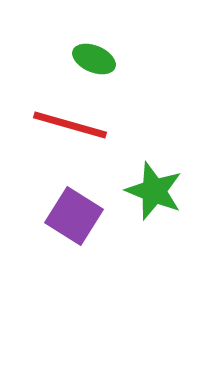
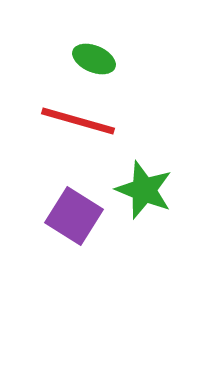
red line: moved 8 px right, 4 px up
green star: moved 10 px left, 1 px up
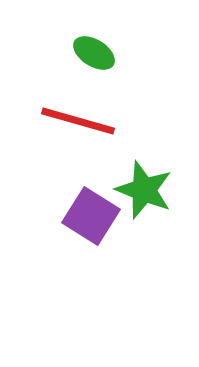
green ellipse: moved 6 px up; rotated 9 degrees clockwise
purple square: moved 17 px right
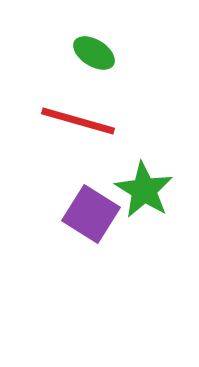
green star: rotated 10 degrees clockwise
purple square: moved 2 px up
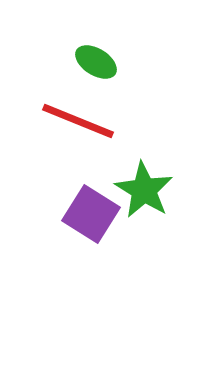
green ellipse: moved 2 px right, 9 px down
red line: rotated 6 degrees clockwise
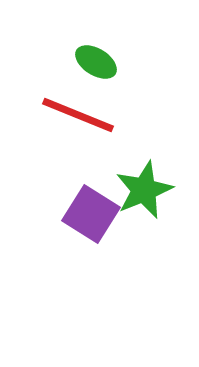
red line: moved 6 px up
green star: rotated 18 degrees clockwise
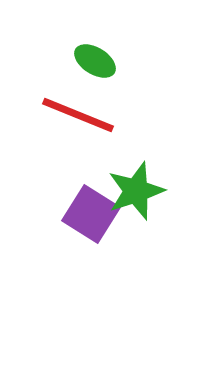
green ellipse: moved 1 px left, 1 px up
green star: moved 8 px left, 1 px down; rotated 4 degrees clockwise
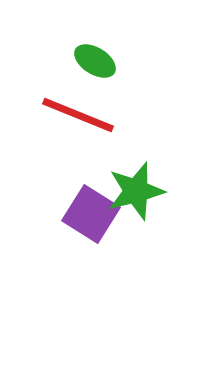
green star: rotated 4 degrees clockwise
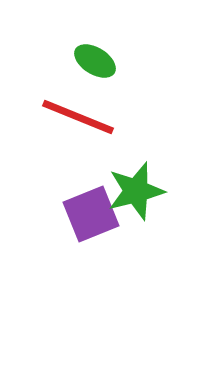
red line: moved 2 px down
purple square: rotated 36 degrees clockwise
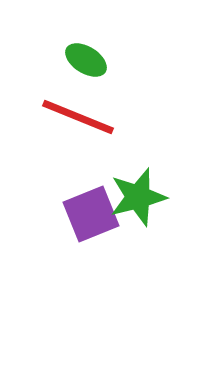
green ellipse: moved 9 px left, 1 px up
green star: moved 2 px right, 6 px down
